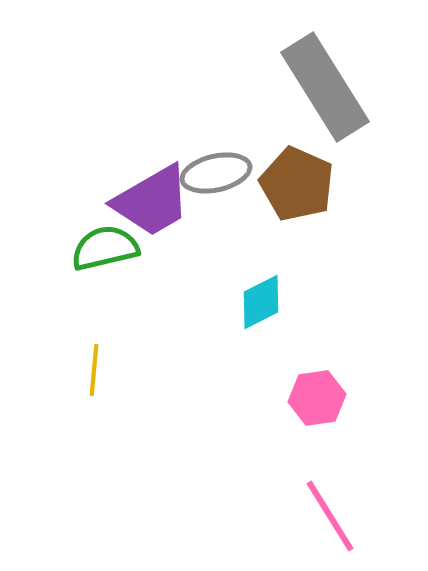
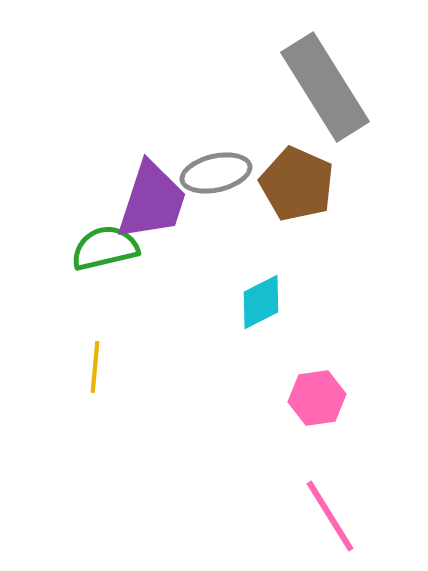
purple trapezoid: rotated 42 degrees counterclockwise
yellow line: moved 1 px right, 3 px up
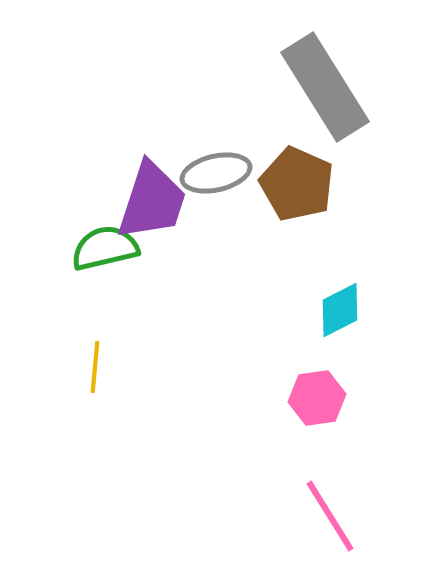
cyan diamond: moved 79 px right, 8 px down
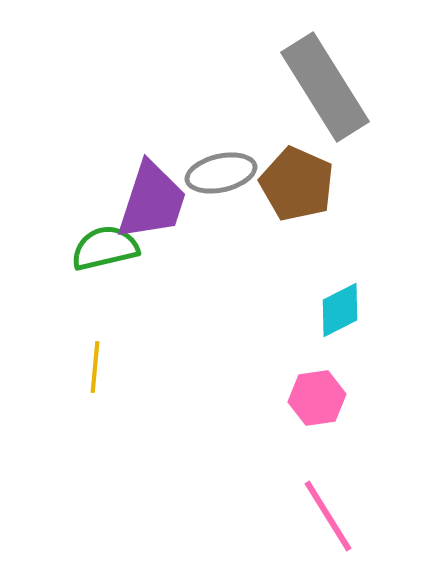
gray ellipse: moved 5 px right
pink line: moved 2 px left
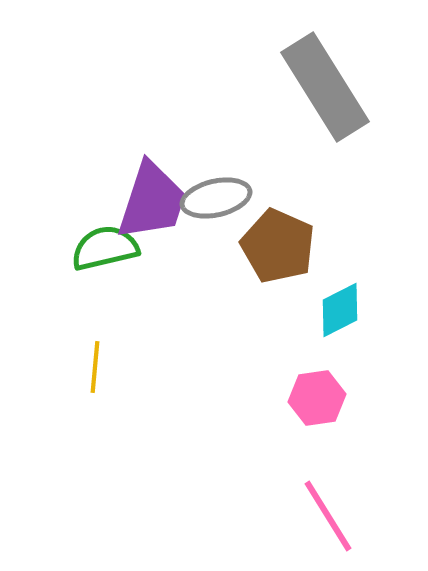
gray ellipse: moved 5 px left, 25 px down
brown pentagon: moved 19 px left, 62 px down
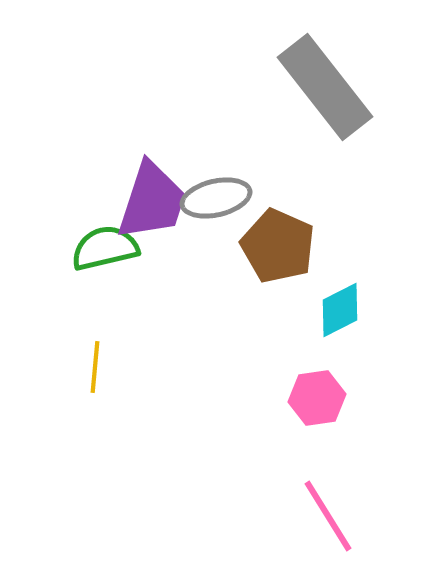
gray rectangle: rotated 6 degrees counterclockwise
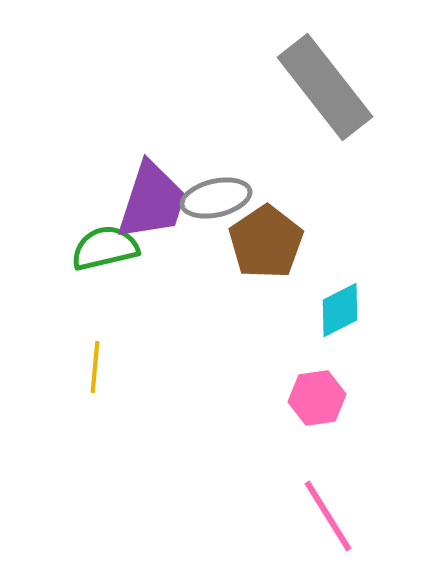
brown pentagon: moved 12 px left, 4 px up; rotated 14 degrees clockwise
